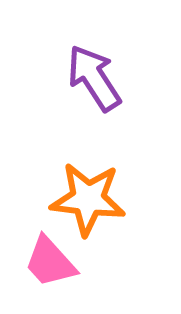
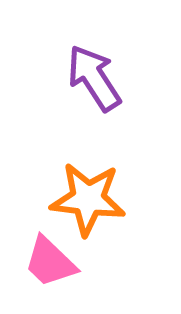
pink trapezoid: rotated 4 degrees counterclockwise
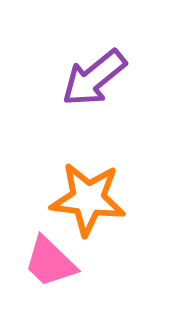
purple arrow: rotated 96 degrees counterclockwise
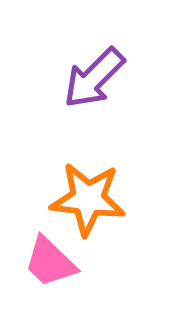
purple arrow: rotated 6 degrees counterclockwise
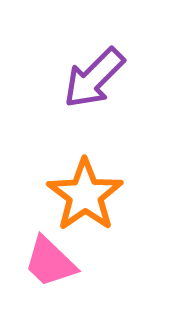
orange star: moved 3 px left, 4 px up; rotated 30 degrees clockwise
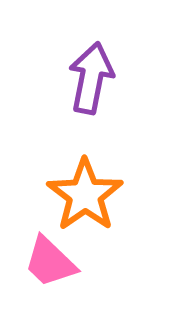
purple arrow: moved 3 px left; rotated 146 degrees clockwise
